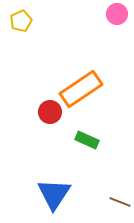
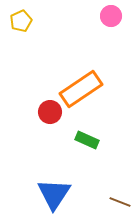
pink circle: moved 6 px left, 2 px down
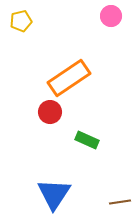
yellow pentagon: rotated 10 degrees clockwise
orange rectangle: moved 12 px left, 11 px up
brown line: rotated 30 degrees counterclockwise
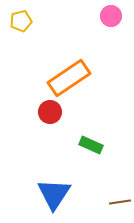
green rectangle: moved 4 px right, 5 px down
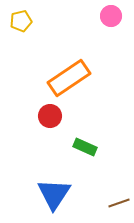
red circle: moved 4 px down
green rectangle: moved 6 px left, 2 px down
brown line: moved 1 px left, 1 px down; rotated 10 degrees counterclockwise
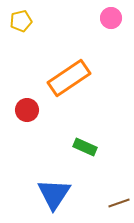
pink circle: moved 2 px down
red circle: moved 23 px left, 6 px up
